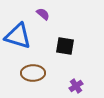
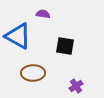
purple semicircle: rotated 32 degrees counterclockwise
blue triangle: rotated 12 degrees clockwise
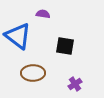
blue triangle: rotated 8 degrees clockwise
purple cross: moved 1 px left, 2 px up
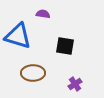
blue triangle: rotated 20 degrees counterclockwise
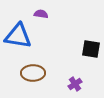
purple semicircle: moved 2 px left
blue triangle: rotated 8 degrees counterclockwise
black square: moved 26 px right, 3 px down
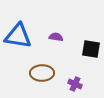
purple semicircle: moved 15 px right, 23 px down
brown ellipse: moved 9 px right
purple cross: rotated 32 degrees counterclockwise
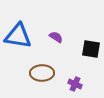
purple semicircle: rotated 24 degrees clockwise
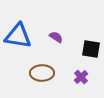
purple cross: moved 6 px right, 7 px up; rotated 24 degrees clockwise
